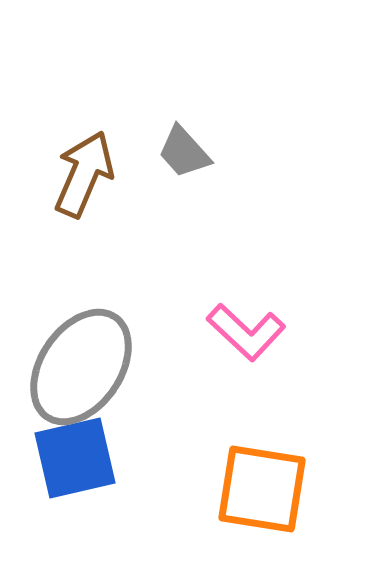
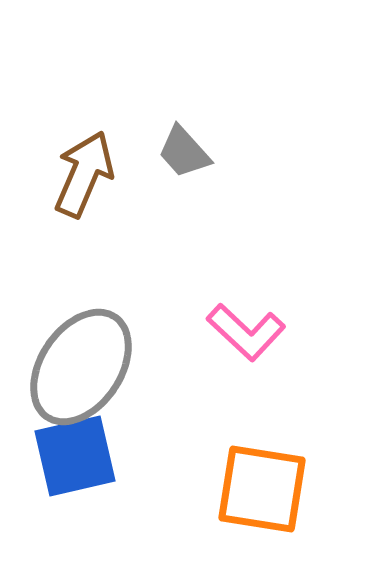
blue square: moved 2 px up
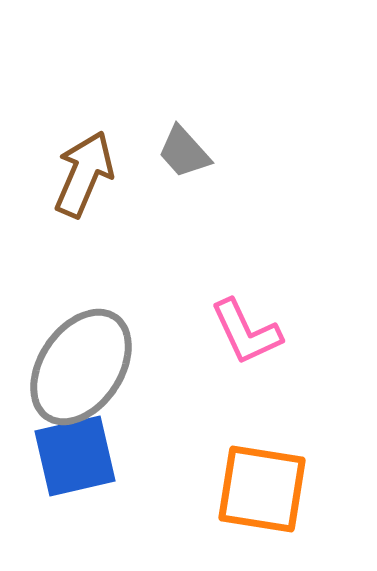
pink L-shape: rotated 22 degrees clockwise
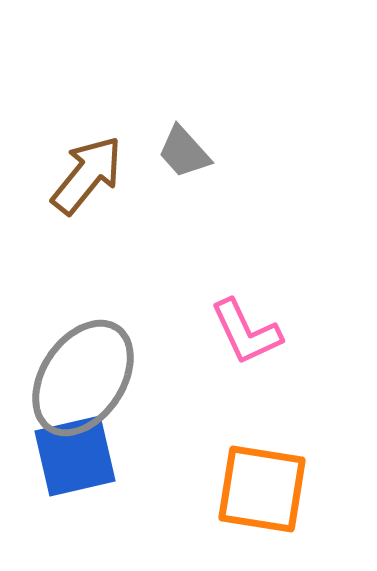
brown arrow: moved 3 px right, 1 px down; rotated 16 degrees clockwise
gray ellipse: moved 2 px right, 11 px down
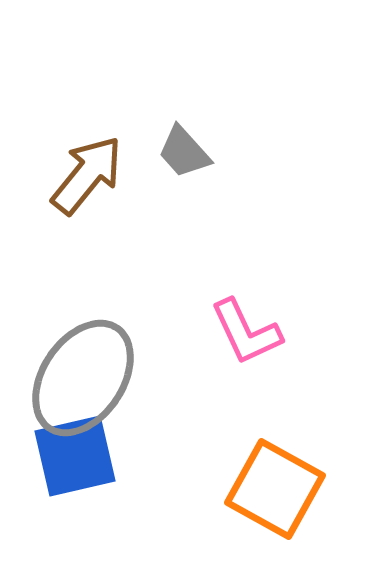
orange square: moved 13 px right; rotated 20 degrees clockwise
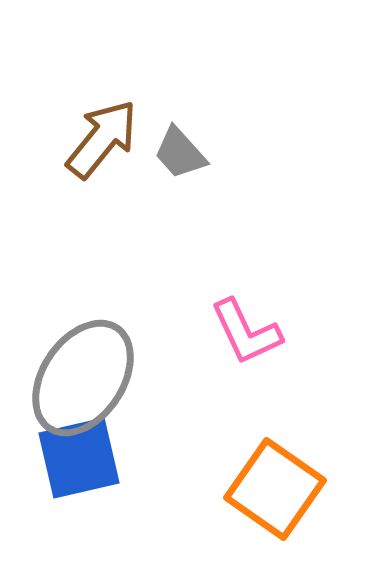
gray trapezoid: moved 4 px left, 1 px down
brown arrow: moved 15 px right, 36 px up
blue square: moved 4 px right, 2 px down
orange square: rotated 6 degrees clockwise
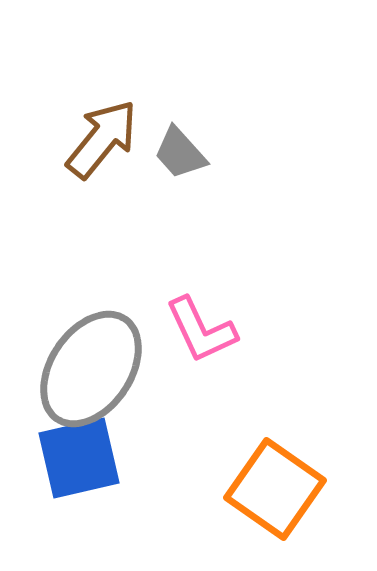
pink L-shape: moved 45 px left, 2 px up
gray ellipse: moved 8 px right, 9 px up
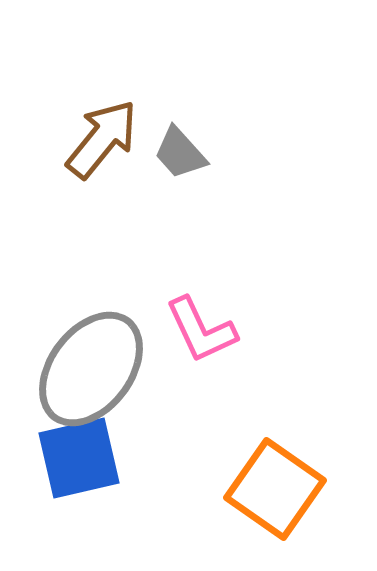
gray ellipse: rotated 3 degrees clockwise
